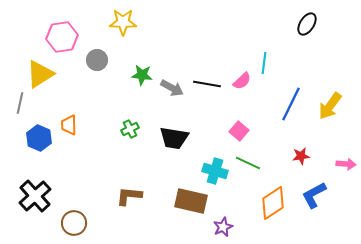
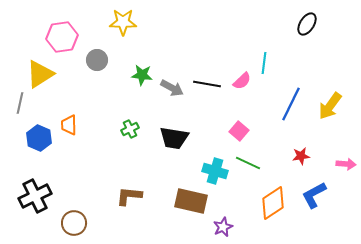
black cross: rotated 16 degrees clockwise
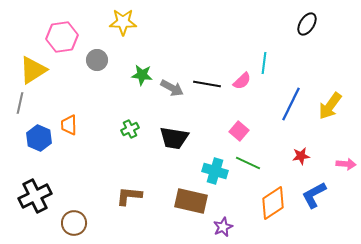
yellow triangle: moved 7 px left, 4 px up
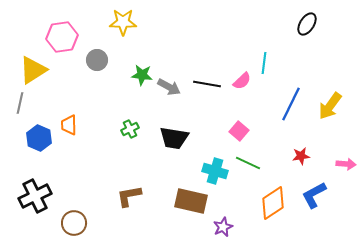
gray arrow: moved 3 px left, 1 px up
brown L-shape: rotated 16 degrees counterclockwise
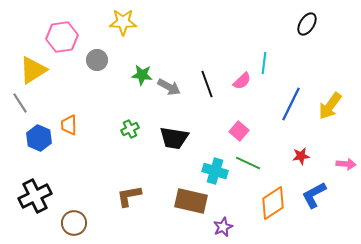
black line: rotated 60 degrees clockwise
gray line: rotated 45 degrees counterclockwise
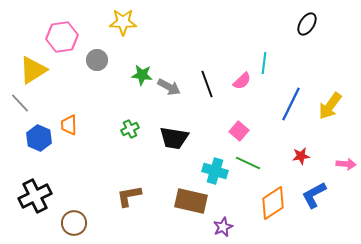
gray line: rotated 10 degrees counterclockwise
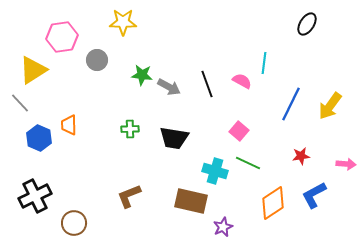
pink semicircle: rotated 108 degrees counterclockwise
green cross: rotated 24 degrees clockwise
brown L-shape: rotated 12 degrees counterclockwise
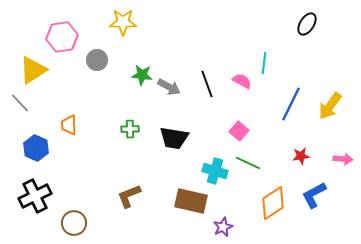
blue hexagon: moved 3 px left, 10 px down
pink arrow: moved 3 px left, 5 px up
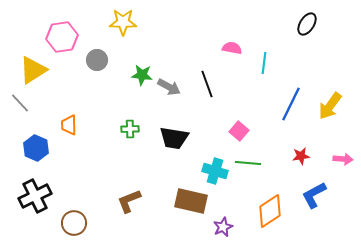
pink semicircle: moved 10 px left, 33 px up; rotated 18 degrees counterclockwise
green line: rotated 20 degrees counterclockwise
brown L-shape: moved 5 px down
orange diamond: moved 3 px left, 8 px down
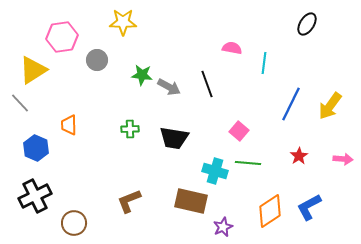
red star: moved 2 px left; rotated 24 degrees counterclockwise
blue L-shape: moved 5 px left, 12 px down
